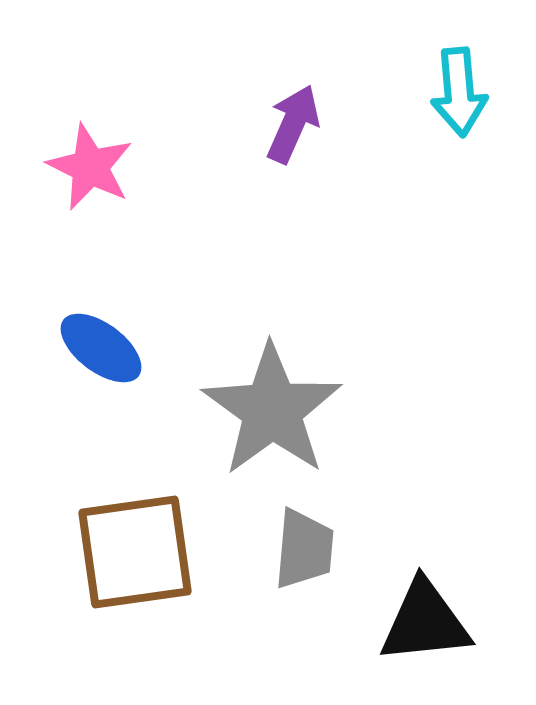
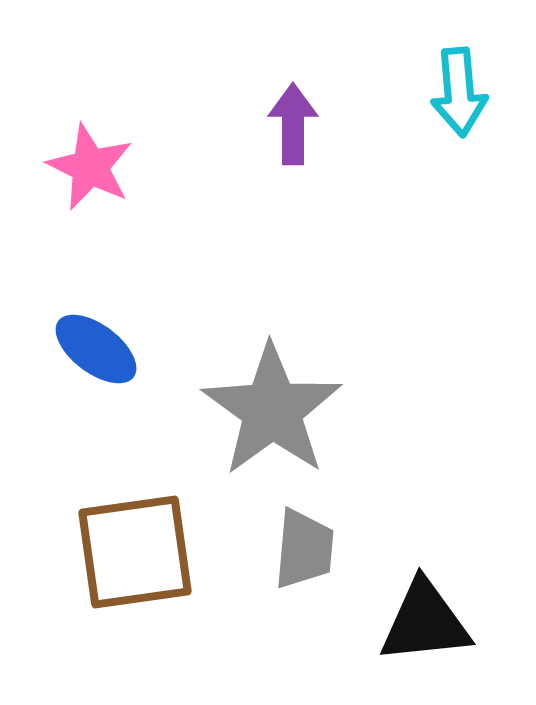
purple arrow: rotated 24 degrees counterclockwise
blue ellipse: moved 5 px left, 1 px down
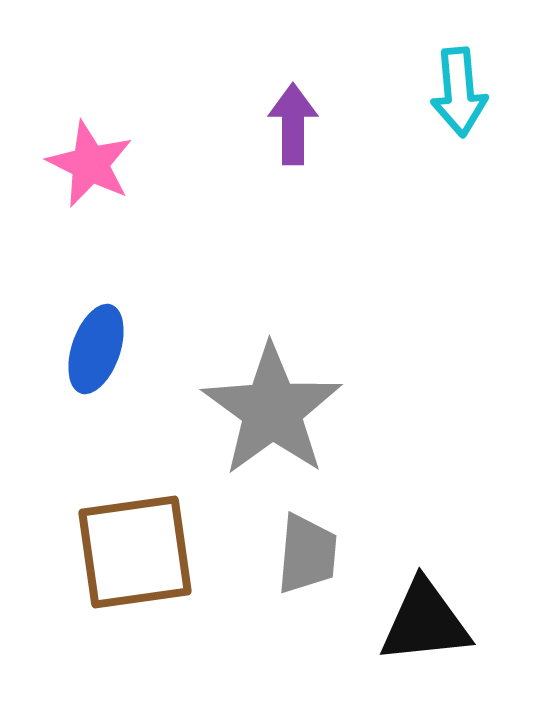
pink star: moved 3 px up
blue ellipse: rotated 72 degrees clockwise
gray trapezoid: moved 3 px right, 5 px down
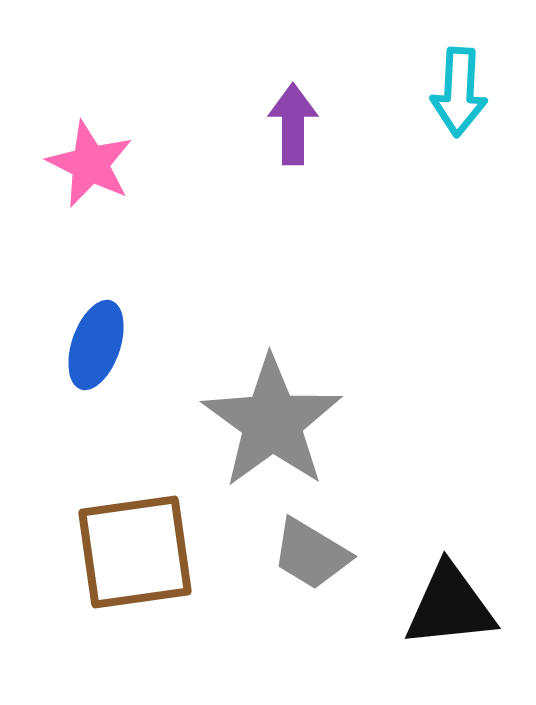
cyan arrow: rotated 8 degrees clockwise
blue ellipse: moved 4 px up
gray star: moved 12 px down
gray trapezoid: moved 4 px right; rotated 116 degrees clockwise
black triangle: moved 25 px right, 16 px up
